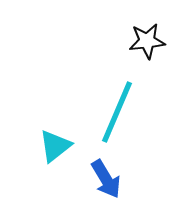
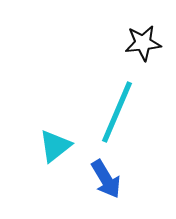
black star: moved 4 px left, 2 px down
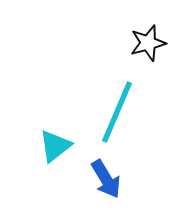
black star: moved 5 px right; rotated 9 degrees counterclockwise
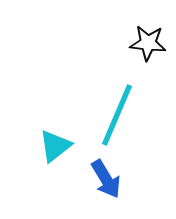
black star: rotated 21 degrees clockwise
cyan line: moved 3 px down
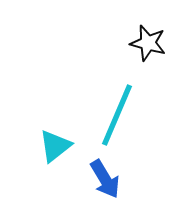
black star: rotated 9 degrees clockwise
blue arrow: moved 1 px left
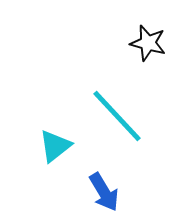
cyan line: moved 1 px down; rotated 66 degrees counterclockwise
blue arrow: moved 1 px left, 13 px down
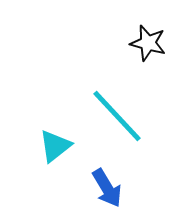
blue arrow: moved 3 px right, 4 px up
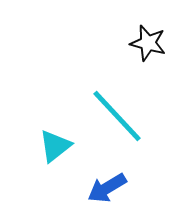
blue arrow: rotated 90 degrees clockwise
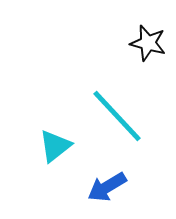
blue arrow: moved 1 px up
